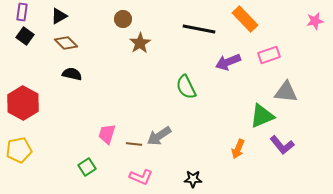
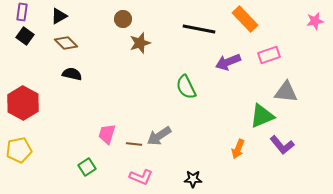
brown star: rotated 15 degrees clockwise
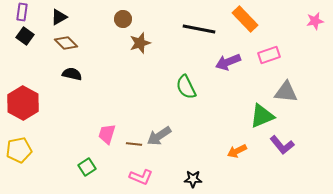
black triangle: moved 1 px down
orange arrow: moved 1 px left, 2 px down; rotated 42 degrees clockwise
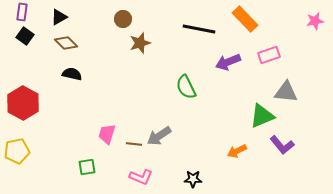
yellow pentagon: moved 2 px left, 1 px down
green square: rotated 24 degrees clockwise
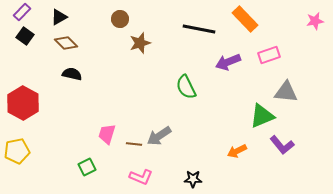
purple rectangle: rotated 36 degrees clockwise
brown circle: moved 3 px left
green square: rotated 18 degrees counterclockwise
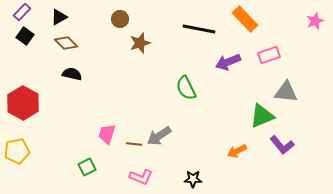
pink star: rotated 12 degrees counterclockwise
green semicircle: moved 1 px down
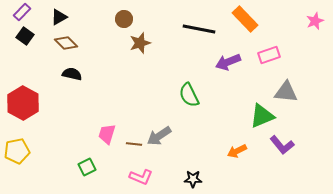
brown circle: moved 4 px right
green semicircle: moved 3 px right, 7 px down
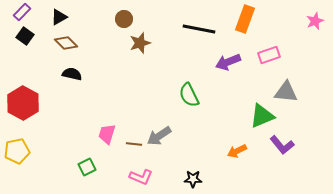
orange rectangle: rotated 64 degrees clockwise
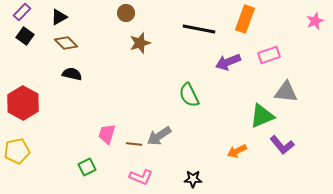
brown circle: moved 2 px right, 6 px up
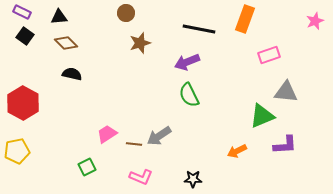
purple rectangle: rotated 72 degrees clockwise
black triangle: rotated 24 degrees clockwise
purple arrow: moved 41 px left
pink trapezoid: rotated 40 degrees clockwise
purple L-shape: moved 3 px right; rotated 55 degrees counterclockwise
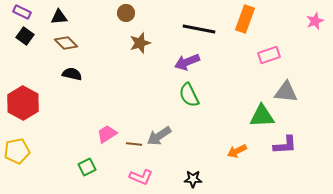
green triangle: rotated 20 degrees clockwise
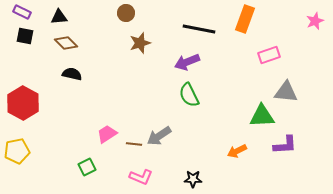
black square: rotated 24 degrees counterclockwise
